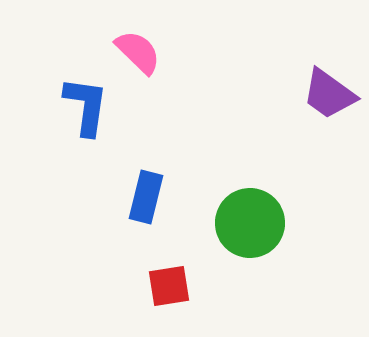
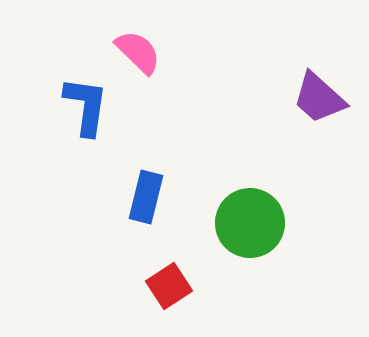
purple trapezoid: moved 10 px left, 4 px down; rotated 6 degrees clockwise
red square: rotated 24 degrees counterclockwise
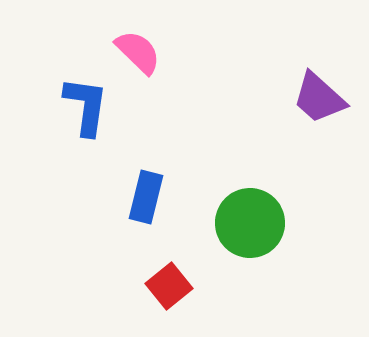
red square: rotated 6 degrees counterclockwise
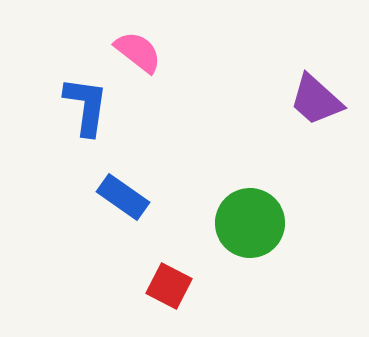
pink semicircle: rotated 6 degrees counterclockwise
purple trapezoid: moved 3 px left, 2 px down
blue rectangle: moved 23 px left; rotated 69 degrees counterclockwise
red square: rotated 24 degrees counterclockwise
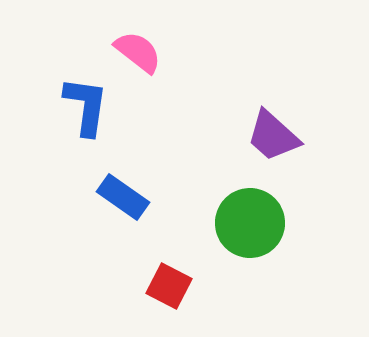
purple trapezoid: moved 43 px left, 36 px down
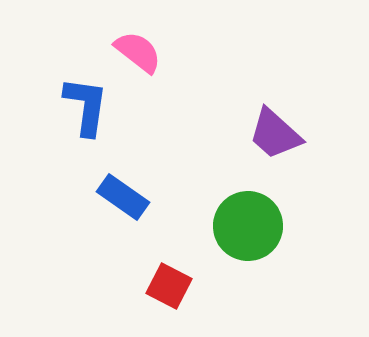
purple trapezoid: moved 2 px right, 2 px up
green circle: moved 2 px left, 3 px down
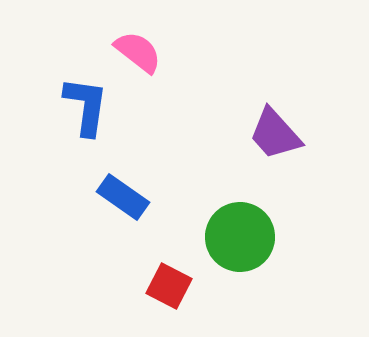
purple trapezoid: rotated 6 degrees clockwise
green circle: moved 8 px left, 11 px down
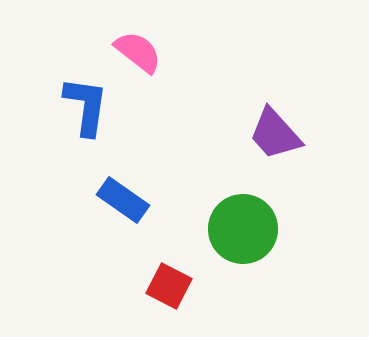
blue rectangle: moved 3 px down
green circle: moved 3 px right, 8 px up
